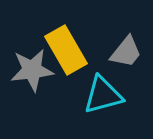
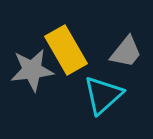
cyan triangle: rotated 27 degrees counterclockwise
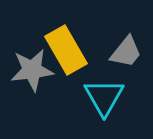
cyan triangle: moved 1 px right, 2 px down; rotated 18 degrees counterclockwise
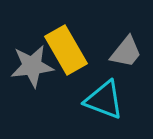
gray star: moved 4 px up
cyan triangle: moved 3 px down; rotated 39 degrees counterclockwise
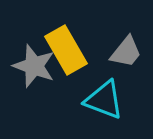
gray star: moved 2 px right; rotated 27 degrees clockwise
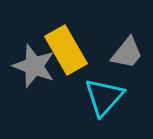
gray trapezoid: moved 1 px right, 1 px down
cyan triangle: moved 3 px up; rotated 51 degrees clockwise
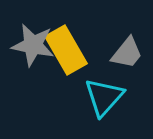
gray star: moved 1 px left, 21 px up; rotated 9 degrees counterclockwise
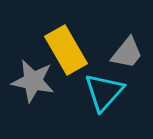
gray star: moved 36 px down
cyan triangle: moved 5 px up
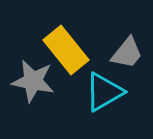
yellow rectangle: rotated 9 degrees counterclockwise
cyan triangle: rotated 18 degrees clockwise
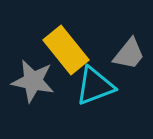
gray trapezoid: moved 2 px right, 1 px down
cyan triangle: moved 9 px left, 6 px up; rotated 9 degrees clockwise
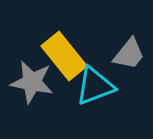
yellow rectangle: moved 2 px left, 6 px down
gray star: moved 1 px left, 1 px down
